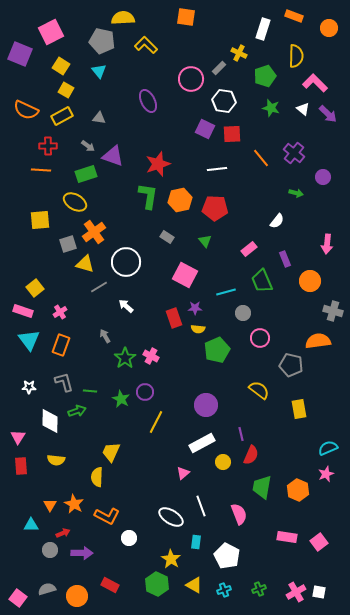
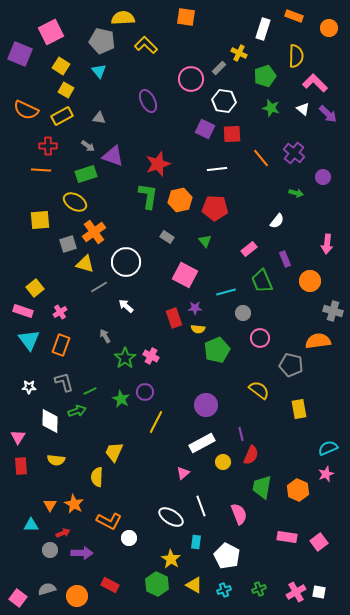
green line at (90, 391): rotated 32 degrees counterclockwise
yellow trapezoid at (111, 452): moved 3 px right
orange L-shape at (107, 516): moved 2 px right, 5 px down
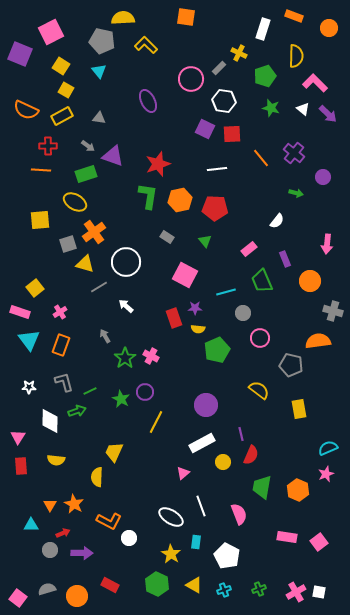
pink rectangle at (23, 311): moved 3 px left, 1 px down
yellow star at (171, 559): moved 5 px up
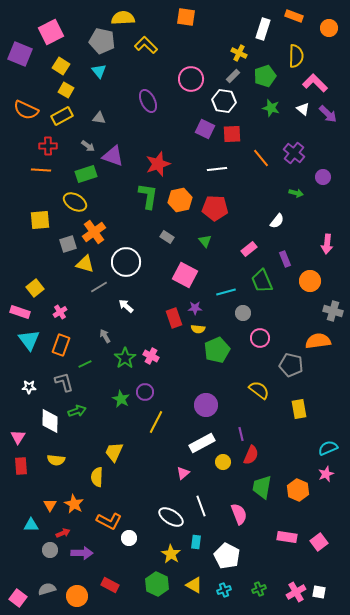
gray rectangle at (219, 68): moved 14 px right, 8 px down
green line at (90, 391): moved 5 px left, 27 px up
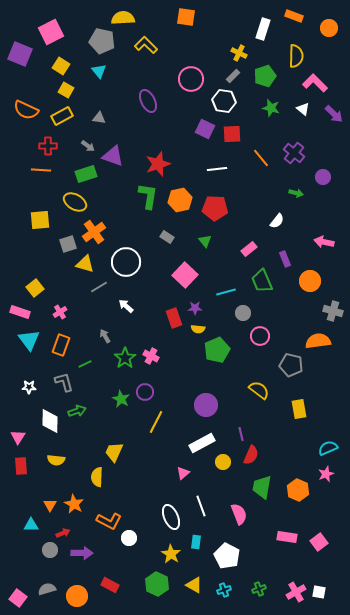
purple arrow at (328, 114): moved 6 px right
pink arrow at (327, 244): moved 3 px left, 2 px up; rotated 96 degrees clockwise
pink square at (185, 275): rotated 15 degrees clockwise
pink circle at (260, 338): moved 2 px up
white ellipse at (171, 517): rotated 35 degrees clockwise
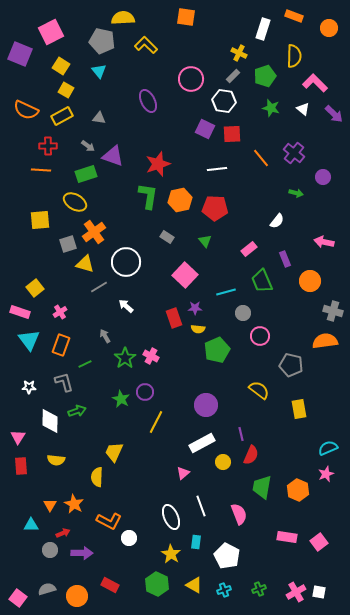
yellow semicircle at (296, 56): moved 2 px left
orange semicircle at (318, 341): moved 7 px right
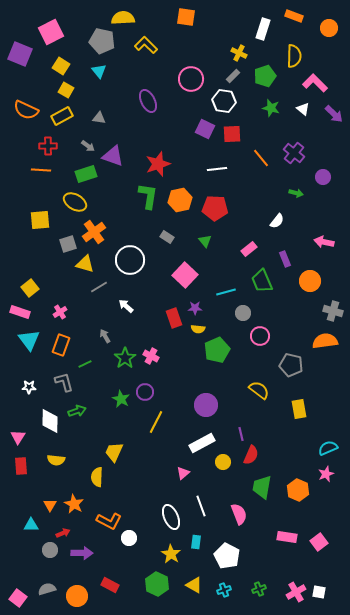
white circle at (126, 262): moved 4 px right, 2 px up
yellow square at (35, 288): moved 5 px left
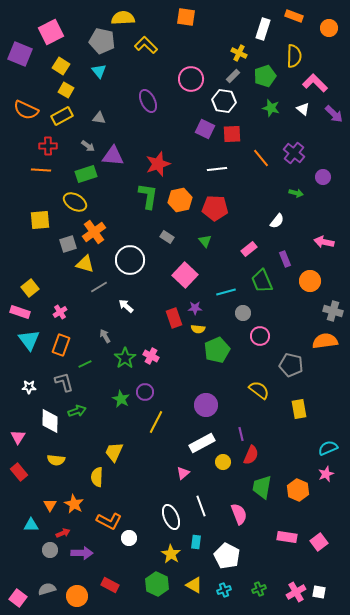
purple triangle at (113, 156): rotated 15 degrees counterclockwise
red rectangle at (21, 466): moved 2 px left, 6 px down; rotated 36 degrees counterclockwise
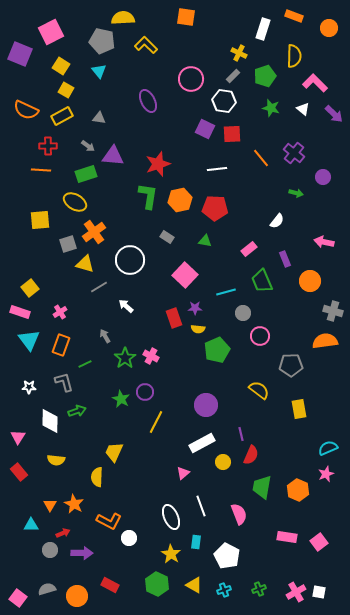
green triangle at (205, 241): rotated 40 degrees counterclockwise
gray pentagon at (291, 365): rotated 15 degrees counterclockwise
